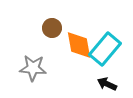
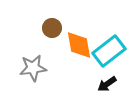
cyan rectangle: moved 4 px right, 2 px down; rotated 12 degrees clockwise
gray star: rotated 12 degrees counterclockwise
black arrow: rotated 60 degrees counterclockwise
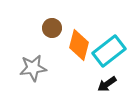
orange diamond: rotated 24 degrees clockwise
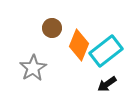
orange diamond: rotated 8 degrees clockwise
cyan rectangle: moved 3 px left
gray star: rotated 24 degrees counterclockwise
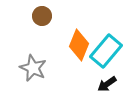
brown circle: moved 10 px left, 12 px up
cyan rectangle: rotated 12 degrees counterclockwise
gray star: rotated 16 degrees counterclockwise
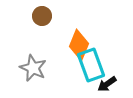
cyan rectangle: moved 15 px left, 14 px down; rotated 60 degrees counterclockwise
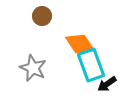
orange diamond: moved 1 px right, 1 px up; rotated 56 degrees counterclockwise
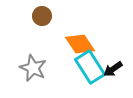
cyan rectangle: moved 1 px left, 2 px down; rotated 12 degrees counterclockwise
black arrow: moved 6 px right, 15 px up
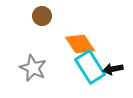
black arrow: rotated 24 degrees clockwise
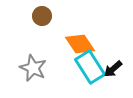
black arrow: rotated 30 degrees counterclockwise
